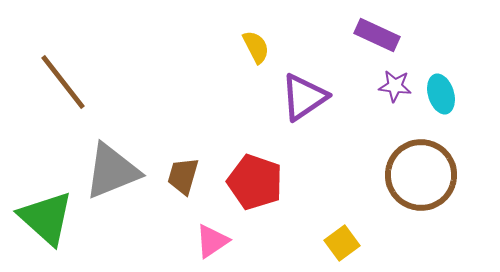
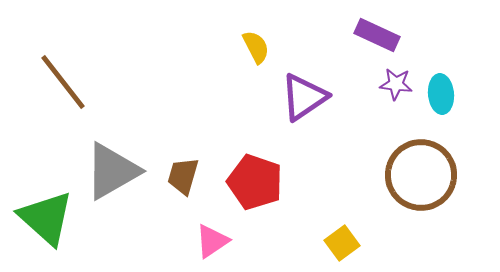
purple star: moved 1 px right, 2 px up
cyan ellipse: rotated 12 degrees clockwise
gray triangle: rotated 8 degrees counterclockwise
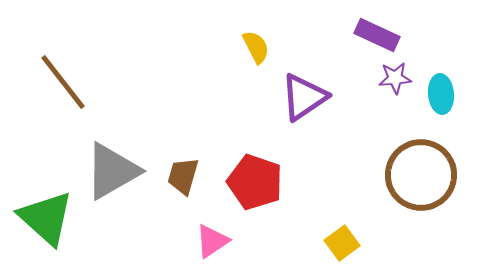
purple star: moved 1 px left, 6 px up; rotated 12 degrees counterclockwise
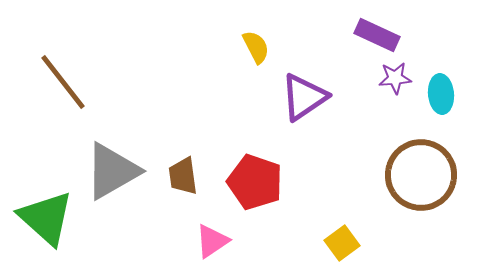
brown trapezoid: rotated 24 degrees counterclockwise
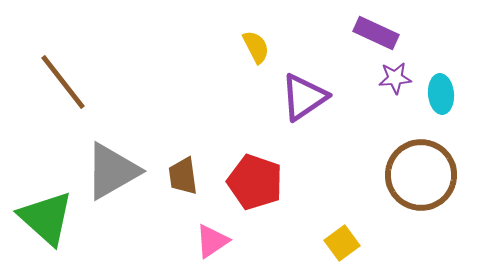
purple rectangle: moved 1 px left, 2 px up
